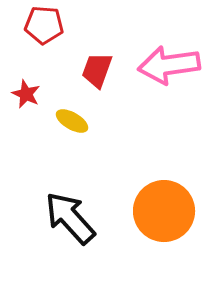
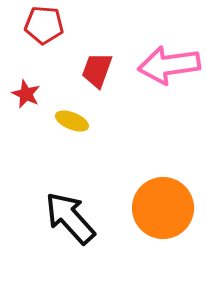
yellow ellipse: rotated 8 degrees counterclockwise
orange circle: moved 1 px left, 3 px up
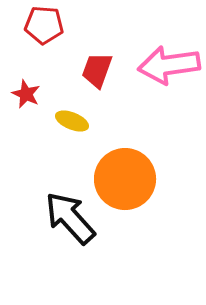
orange circle: moved 38 px left, 29 px up
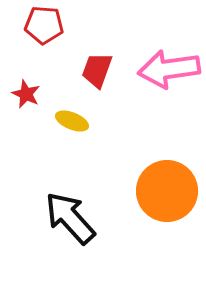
pink arrow: moved 4 px down
orange circle: moved 42 px right, 12 px down
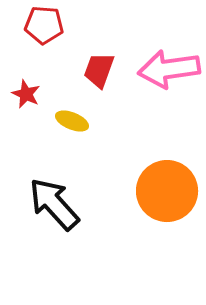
red trapezoid: moved 2 px right
black arrow: moved 16 px left, 14 px up
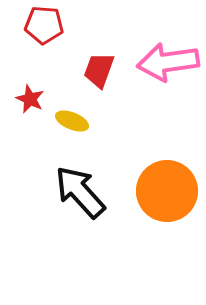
pink arrow: moved 1 px left, 7 px up
red star: moved 4 px right, 5 px down
black arrow: moved 26 px right, 12 px up
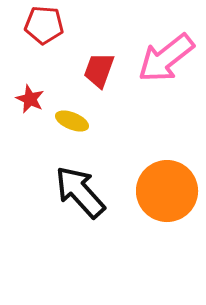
pink arrow: moved 2 px left, 4 px up; rotated 30 degrees counterclockwise
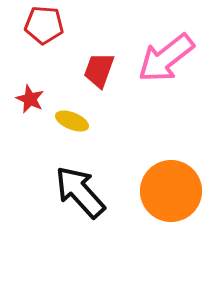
orange circle: moved 4 px right
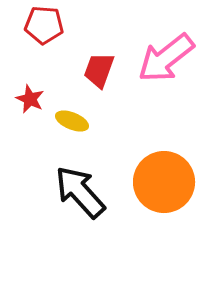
orange circle: moved 7 px left, 9 px up
